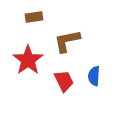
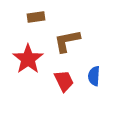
brown rectangle: moved 2 px right
red star: moved 1 px up
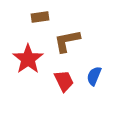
brown rectangle: moved 4 px right
blue semicircle: rotated 18 degrees clockwise
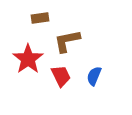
brown rectangle: moved 1 px down
red trapezoid: moved 3 px left, 5 px up
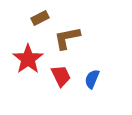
brown rectangle: rotated 18 degrees counterclockwise
brown L-shape: moved 3 px up
blue semicircle: moved 2 px left, 3 px down
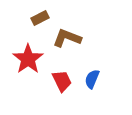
brown L-shape: rotated 32 degrees clockwise
red trapezoid: moved 1 px right, 5 px down
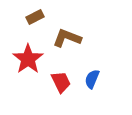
brown rectangle: moved 5 px left, 1 px up
red trapezoid: moved 1 px left, 1 px down
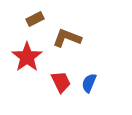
brown rectangle: moved 2 px down
red star: moved 1 px left, 2 px up
blue semicircle: moved 3 px left, 4 px down
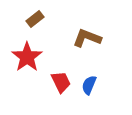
brown rectangle: rotated 12 degrees counterclockwise
brown L-shape: moved 20 px right
blue semicircle: moved 2 px down
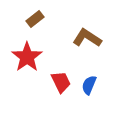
brown L-shape: rotated 12 degrees clockwise
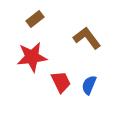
brown L-shape: rotated 20 degrees clockwise
red star: moved 5 px right; rotated 28 degrees clockwise
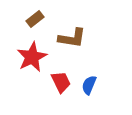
brown L-shape: moved 15 px left; rotated 136 degrees clockwise
red star: rotated 20 degrees counterclockwise
